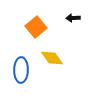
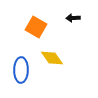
orange square: rotated 20 degrees counterclockwise
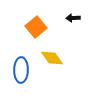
orange square: rotated 20 degrees clockwise
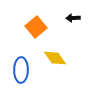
yellow diamond: moved 3 px right
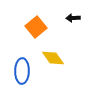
yellow diamond: moved 2 px left
blue ellipse: moved 1 px right, 1 px down
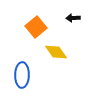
yellow diamond: moved 3 px right, 6 px up
blue ellipse: moved 4 px down
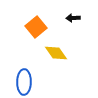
yellow diamond: moved 1 px down
blue ellipse: moved 2 px right, 7 px down
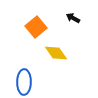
black arrow: rotated 32 degrees clockwise
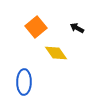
black arrow: moved 4 px right, 10 px down
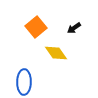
black arrow: moved 3 px left; rotated 64 degrees counterclockwise
